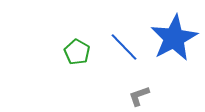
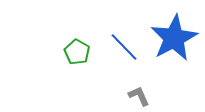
gray L-shape: rotated 85 degrees clockwise
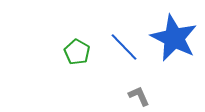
blue star: rotated 18 degrees counterclockwise
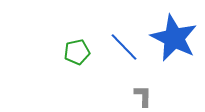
green pentagon: rotated 30 degrees clockwise
gray L-shape: moved 4 px right; rotated 25 degrees clockwise
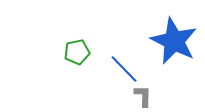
blue star: moved 3 px down
blue line: moved 22 px down
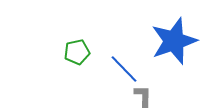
blue star: rotated 27 degrees clockwise
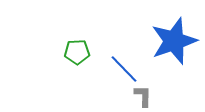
green pentagon: rotated 10 degrees clockwise
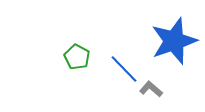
green pentagon: moved 5 px down; rotated 30 degrees clockwise
gray L-shape: moved 8 px right, 7 px up; rotated 50 degrees counterclockwise
